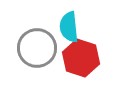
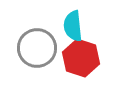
cyan semicircle: moved 4 px right, 1 px up
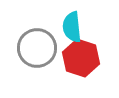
cyan semicircle: moved 1 px left, 1 px down
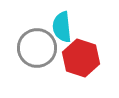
cyan semicircle: moved 10 px left
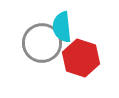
gray circle: moved 5 px right, 5 px up
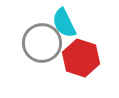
cyan semicircle: moved 2 px right, 4 px up; rotated 20 degrees counterclockwise
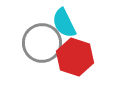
red hexagon: moved 6 px left, 1 px up
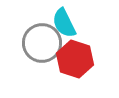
red hexagon: moved 2 px down
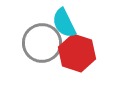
red hexagon: moved 2 px right, 6 px up
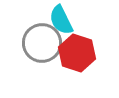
cyan semicircle: moved 3 px left, 3 px up
